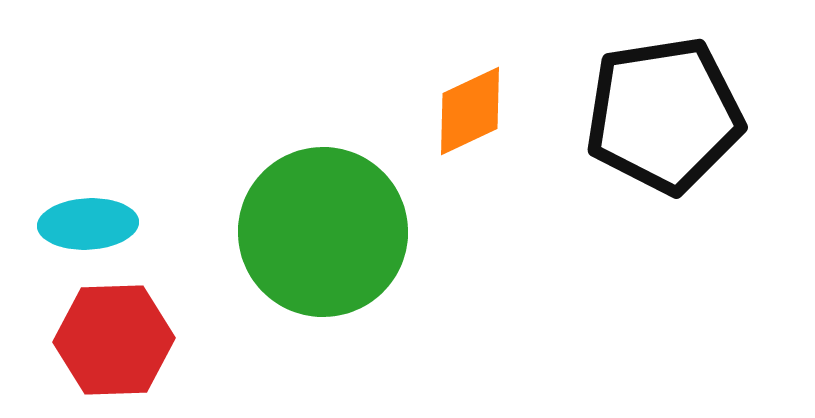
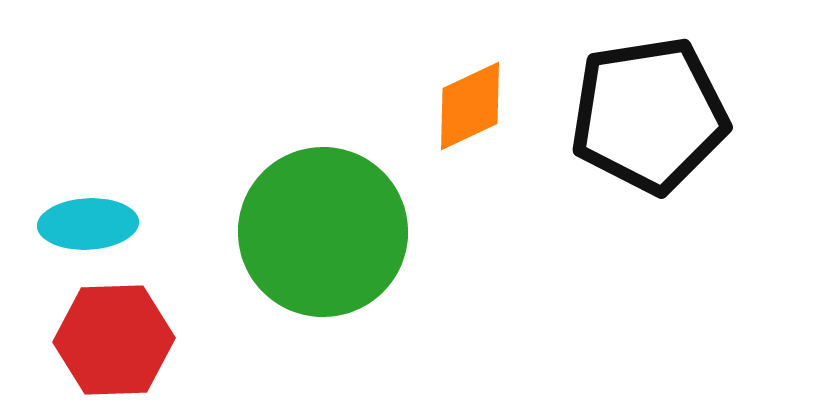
orange diamond: moved 5 px up
black pentagon: moved 15 px left
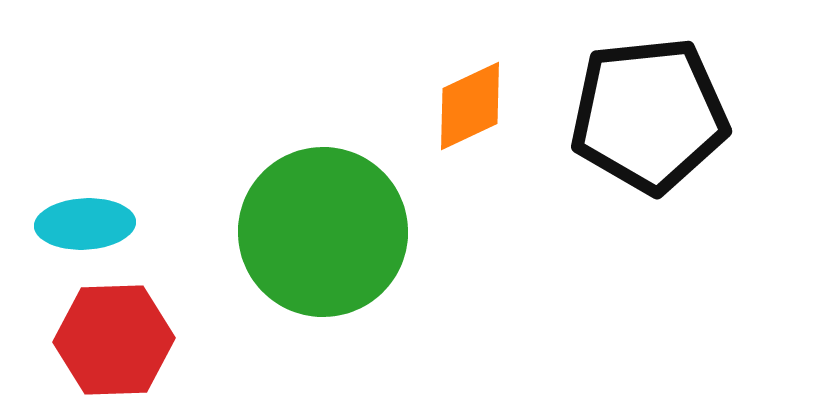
black pentagon: rotated 3 degrees clockwise
cyan ellipse: moved 3 px left
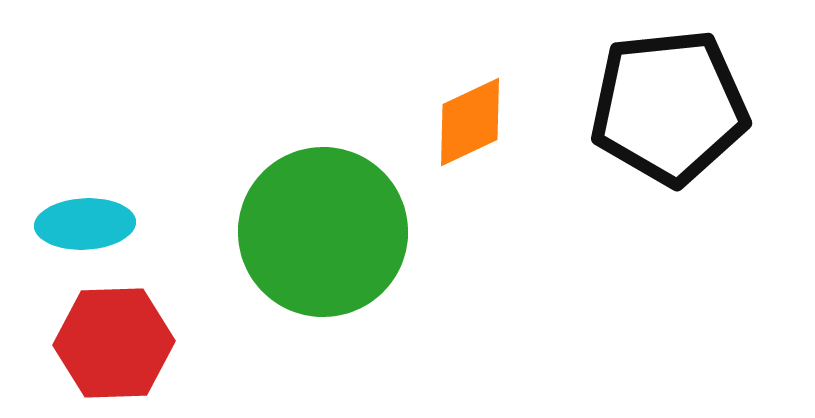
orange diamond: moved 16 px down
black pentagon: moved 20 px right, 8 px up
red hexagon: moved 3 px down
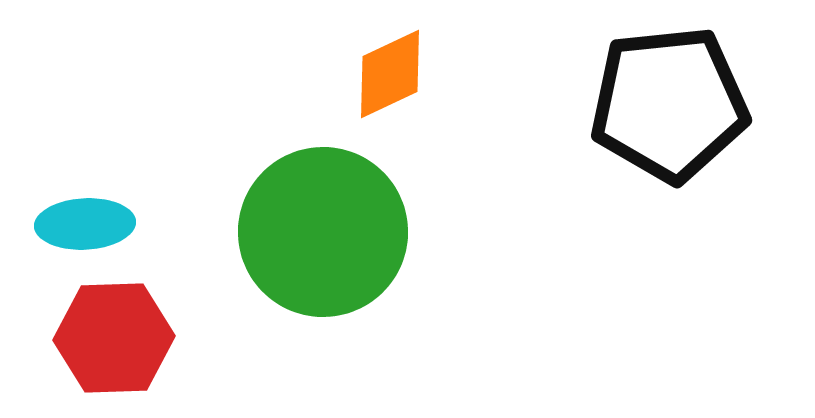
black pentagon: moved 3 px up
orange diamond: moved 80 px left, 48 px up
red hexagon: moved 5 px up
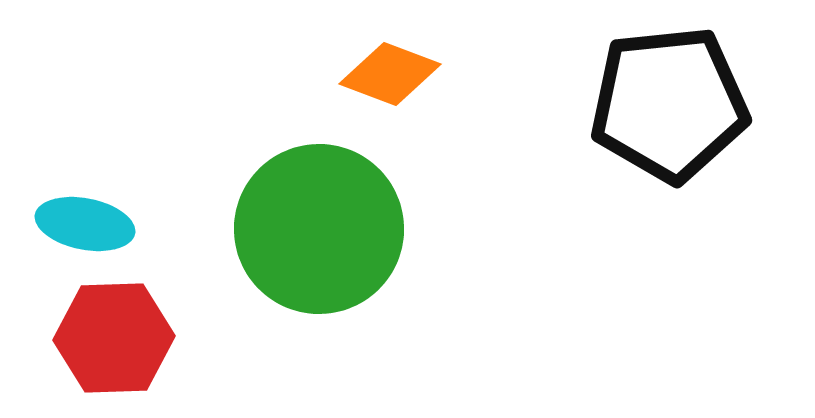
orange diamond: rotated 46 degrees clockwise
cyan ellipse: rotated 14 degrees clockwise
green circle: moved 4 px left, 3 px up
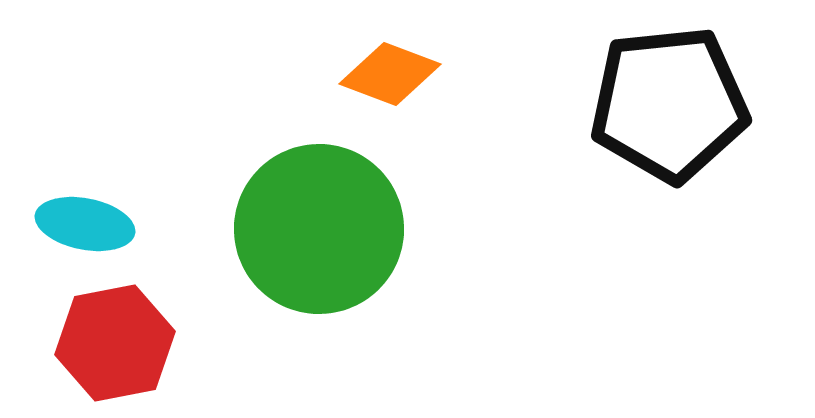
red hexagon: moved 1 px right, 5 px down; rotated 9 degrees counterclockwise
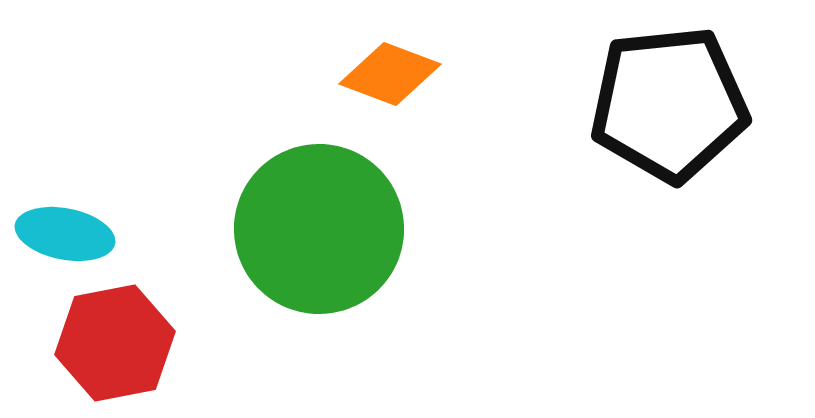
cyan ellipse: moved 20 px left, 10 px down
